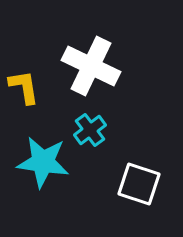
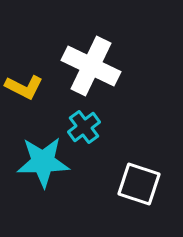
yellow L-shape: rotated 126 degrees clockwise
cyan cross: moved 6 px left, 3 px up
cyan star: rotated 10 degrees counterclockwise
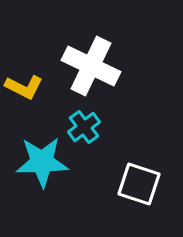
cyan star: moved 1 px left
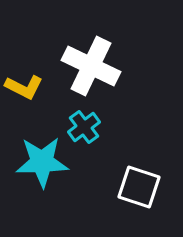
white square: moved 3 px down
